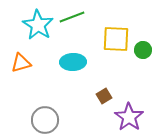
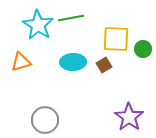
green line: moved 1 px left, 1 px down; rotated 10 degrees clockwise
green circle: moved 1 px up
orange triangle: moved 1 px up
brown square: moved 31 px up
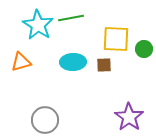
green circle: moved 1 px right
brown square: rotated 28 degrees clockwise
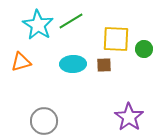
green line: moved 3 px down; rotated 20 degrees counterclockwise
cyan ellipse: moved 2 px down
gray circle: moved 1 px left, 1 px down
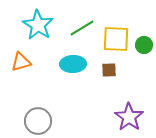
green line: moved 11 px right, 7 px down
green circle: moved 4 px up
brown square: moved 5 px right, 5 px down
gray circle: moved 6 px left
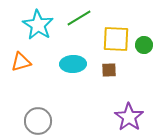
green line: moved 3 px left, 10 px up
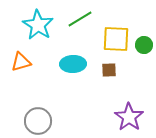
green line: moved 1 px right, 1 px down
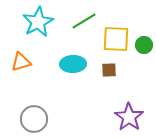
green line: moved 4 px right, 2 px down
cyan star: moved 3 px up; rotated 12 degrees clockwise
gray circle: moved 4 px left, 2 px up
